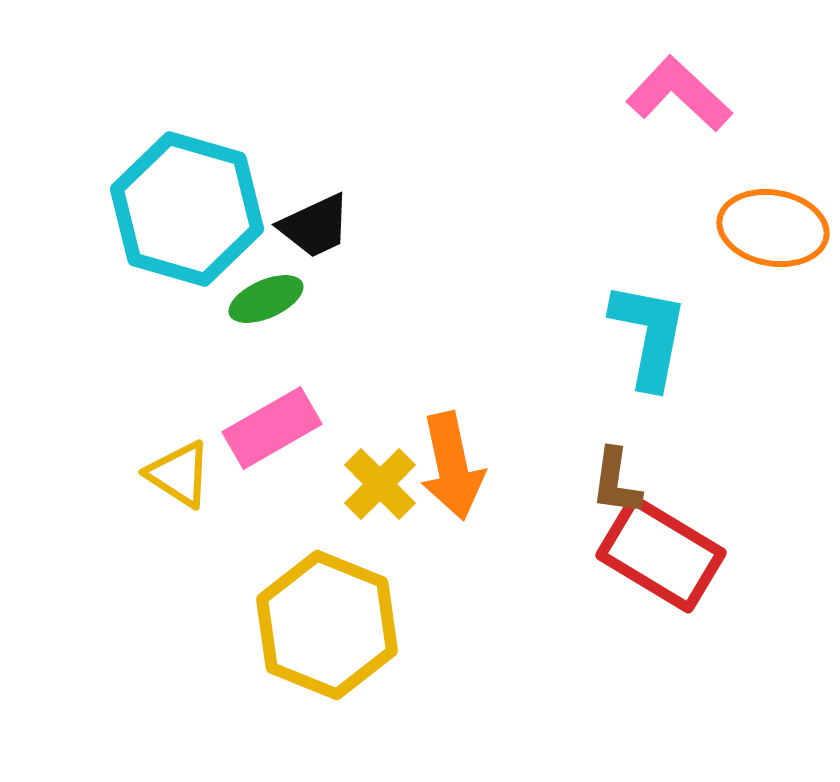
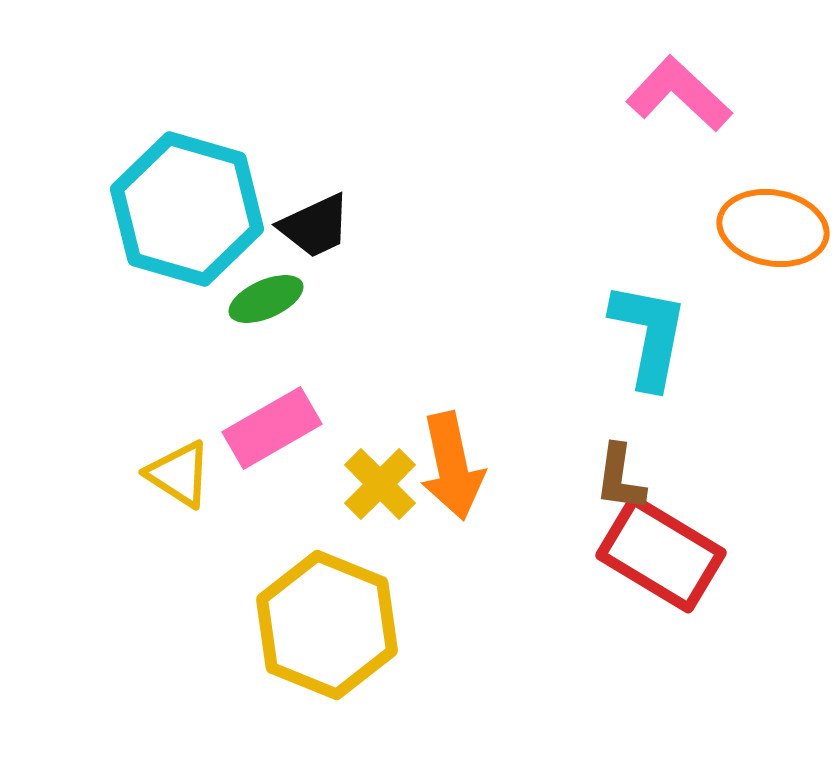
brown L-shape: moved 4 px right, 4 px up
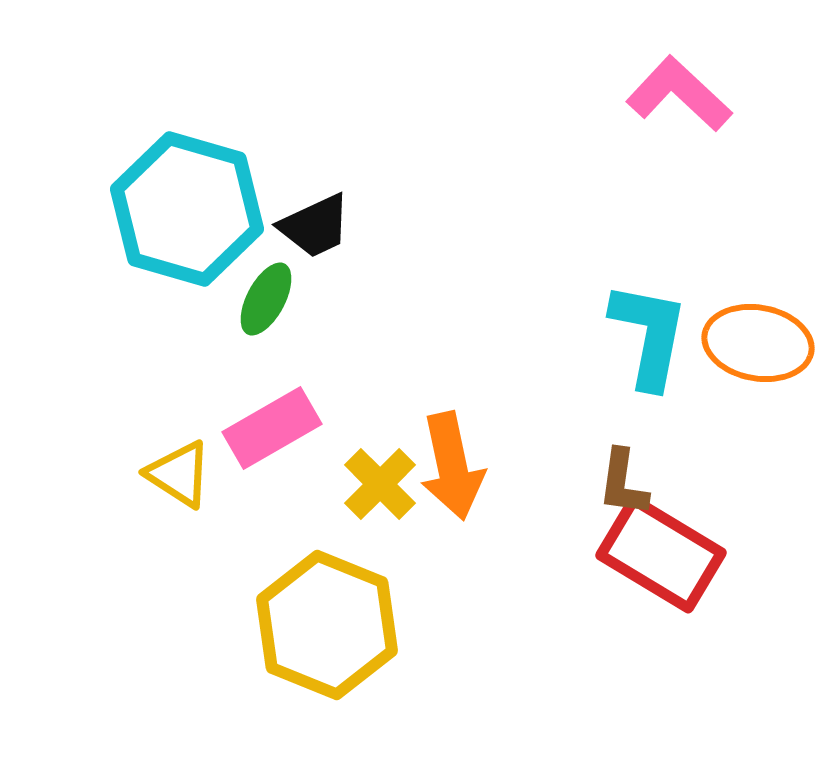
orange ellipse: moved 15 px left, 115 px down
green ellipse: rotated 38 degrees counterclockwise
brown L-shape: moved 3 px right, 5 px down
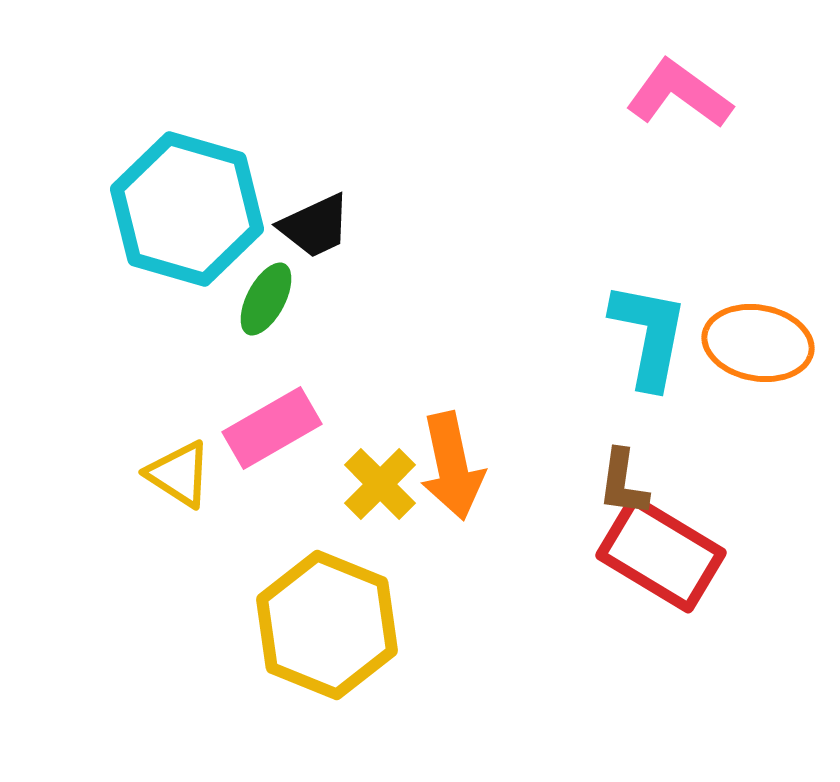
pink L-shape: rotated 7 degrees counterclockwise
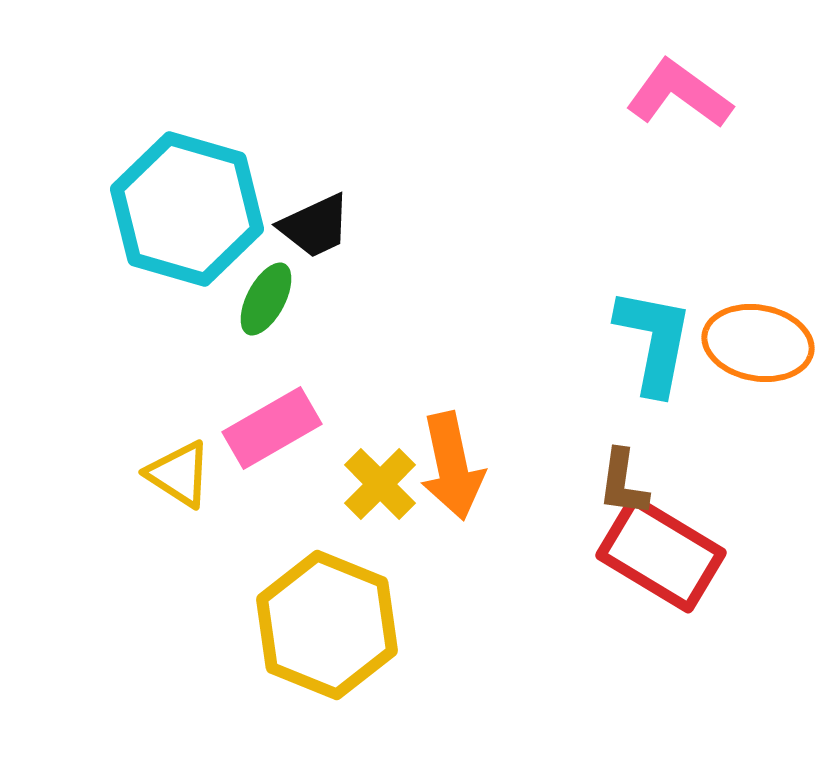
cyan L-shape: moved 5 px right, 6 px down
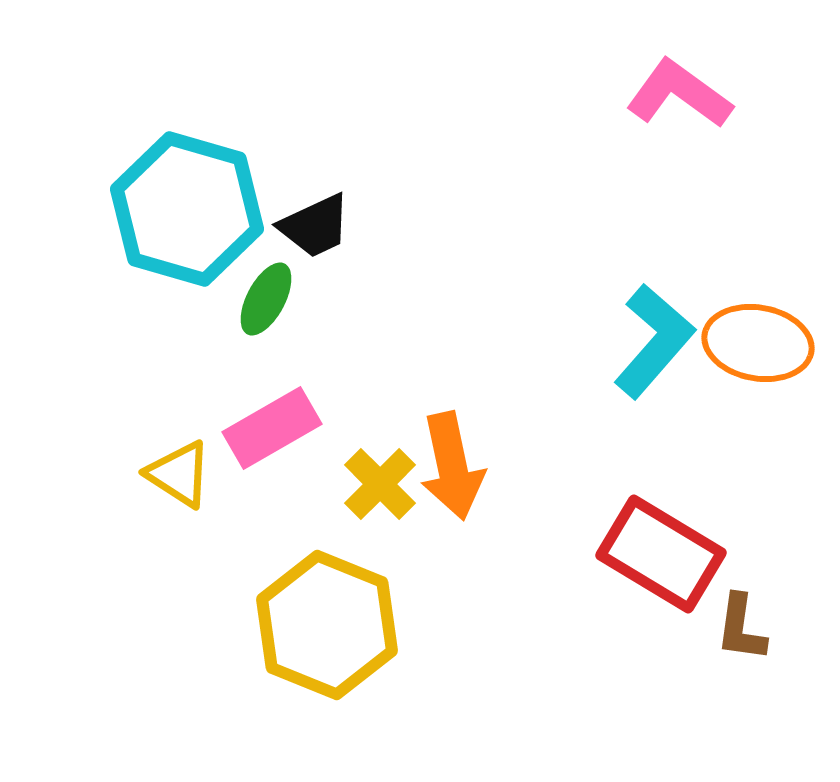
cyan L-shape: rotated 30 degrees clockwise
brown L-shape: moved 118 px right, 145 px down
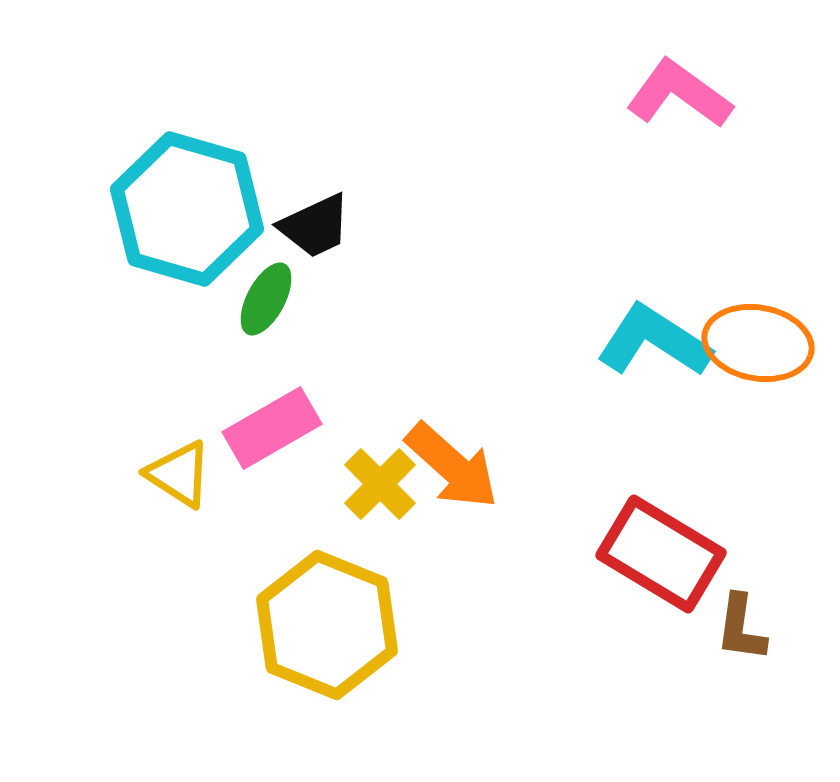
cyan L-shape: rotated 98 degrees counterclockwise
orange arrow: rotated 36 degrees counterclockwise
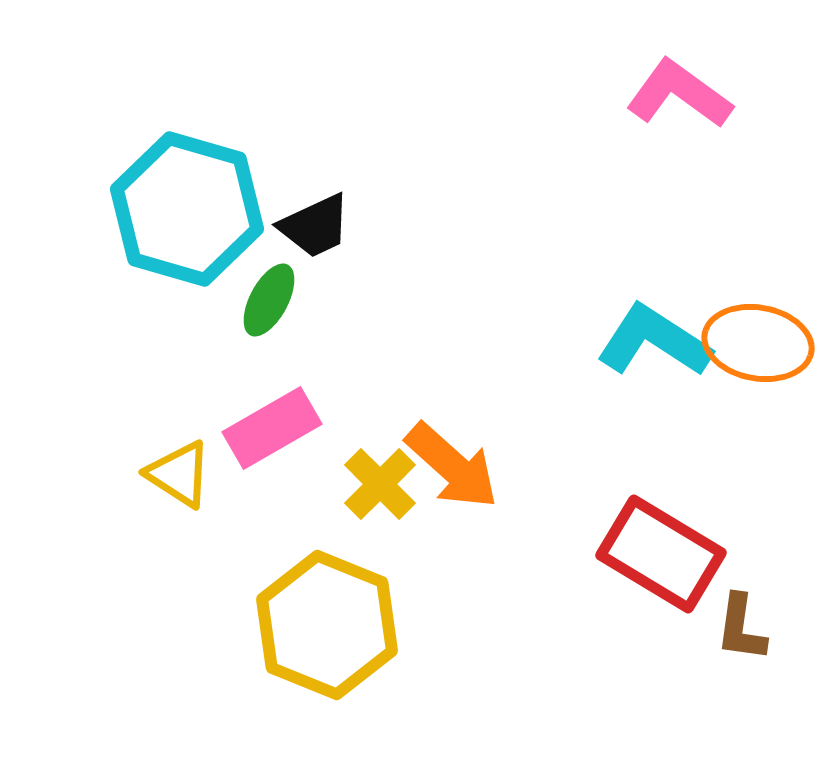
green ellipse: moved 3 px right, 1 px down
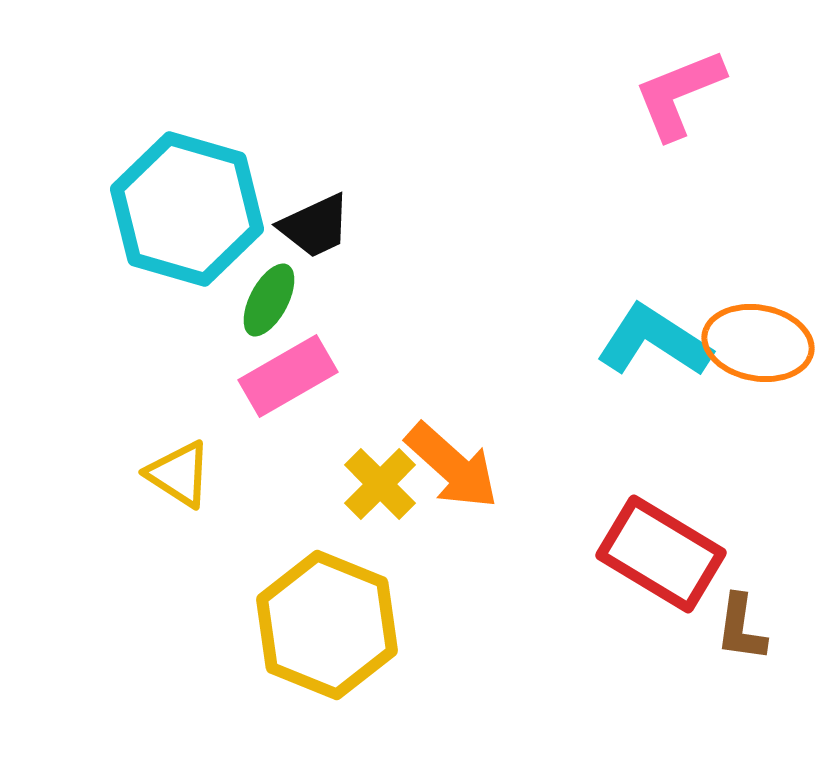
pink L-shape: rotated 58 degrees counterclockwise
pink rectangle: moved 16 px right, 52 px up
